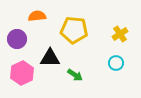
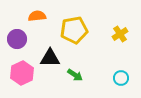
yellow pentagon: rotated 16 degrees counterclockwise
cyan circle: moved 5 px right, 15 px down
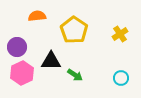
yellow pentagon: rotated 28 degrees counterclockwise
purple circle: moved 8 px down
black triangle: moved 1 px right, 3 px down
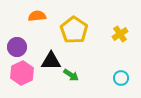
green arrow: moved 4 px left
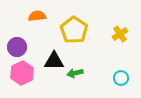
black triangle: moved 3 px right
green arrow: moved 4 px right, 2 px up; rotated 133 degrees clockwise
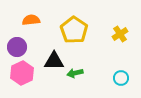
orange semicircle: moved 6 px left, 4 px down
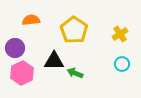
purple circle: moved 2 px left, 1 px down
green arrow: rotated 35 degrees clockwise
cyan circle: moved 1 px right, 14 px up
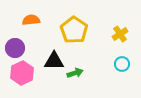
green arrow: rotated 140 degrees clockwise
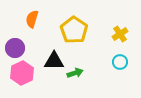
orange semicircle: moved 1 px right, 1 px up; rotated 66 degrees counterclockwise
cyan circle: moved 2 px left, 2 px up
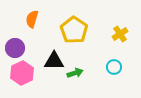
cyan circle: moved 6 px left, 5 px down
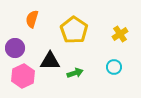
black triangle: moved 4 px left
pink hexagon: moved 1 px right, 3 px down
